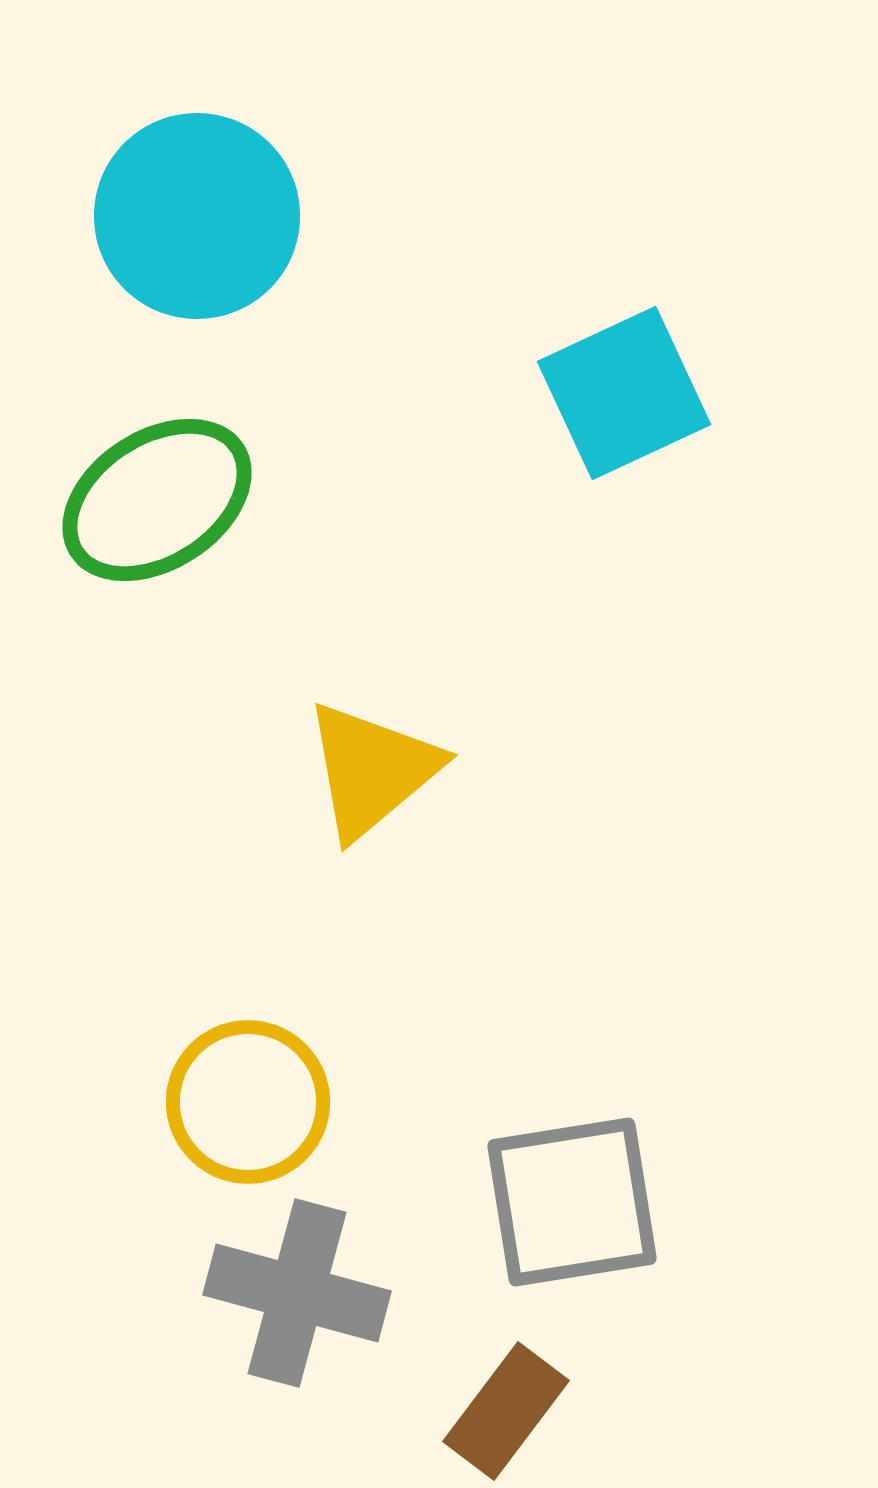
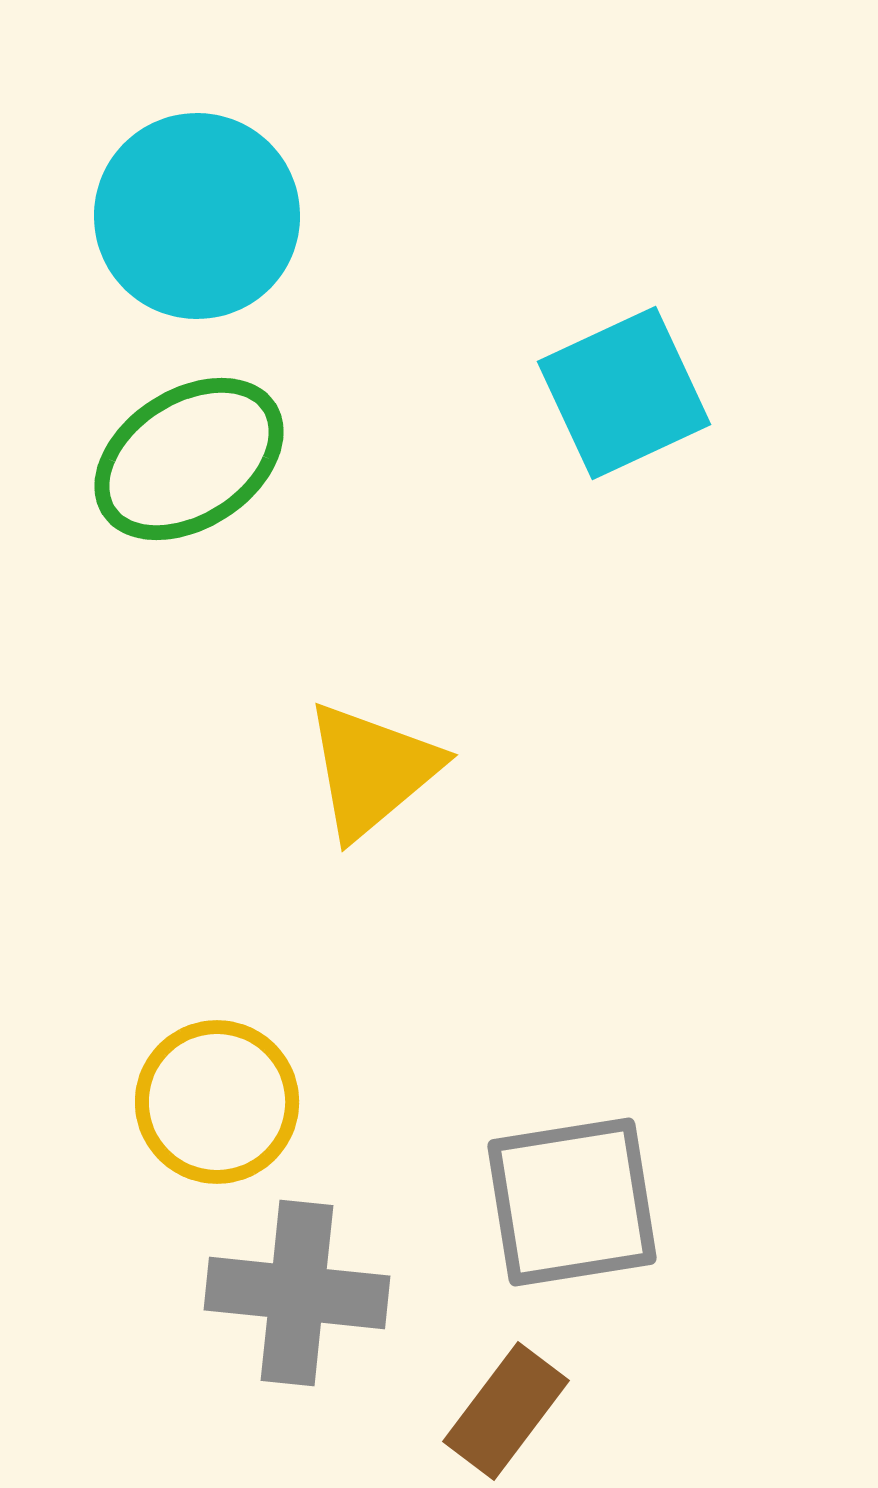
green ellipse: moved 32 px right, 41 px up
yellow circle: moved 31 px left
gray cross: rotated 9 degrees counterclockwise
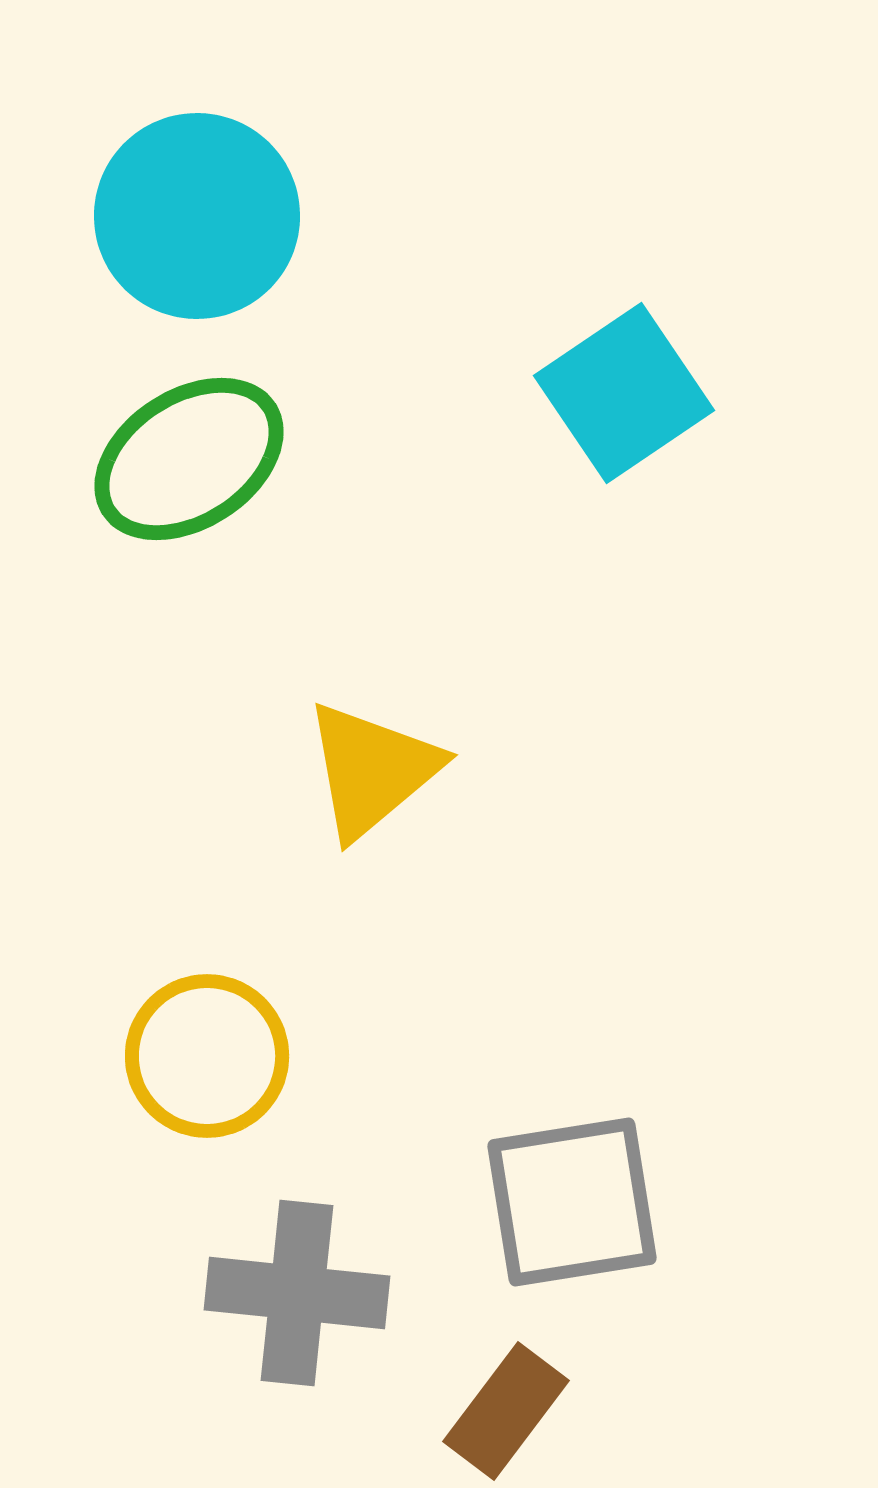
cyan square: rotated 9 degrees counterclockwise
yellow circle: moved 10 px left, 46 px up
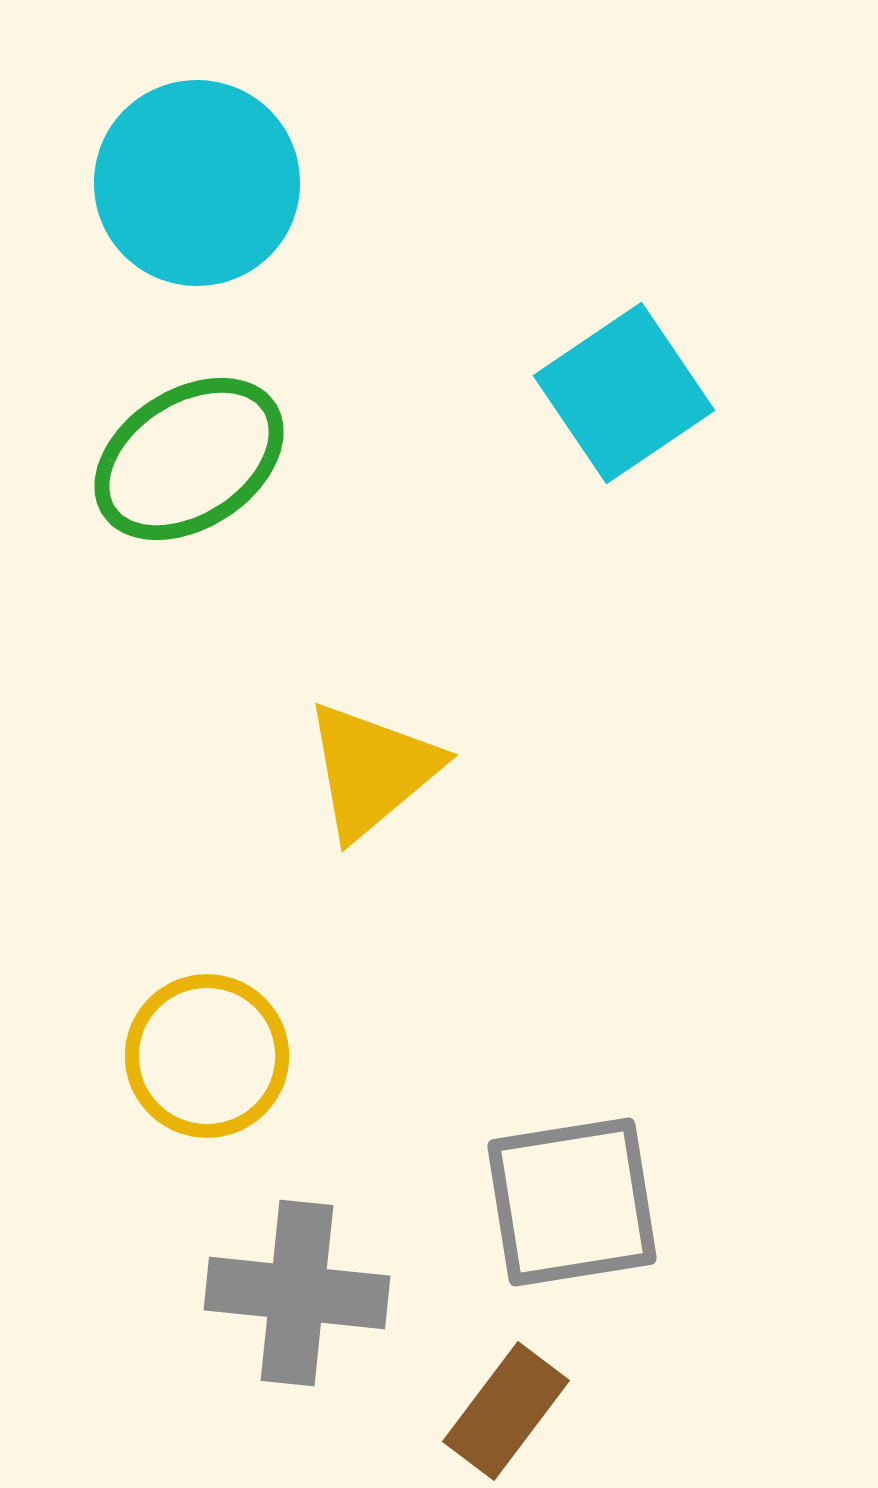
cyan circle: moved 33 px up
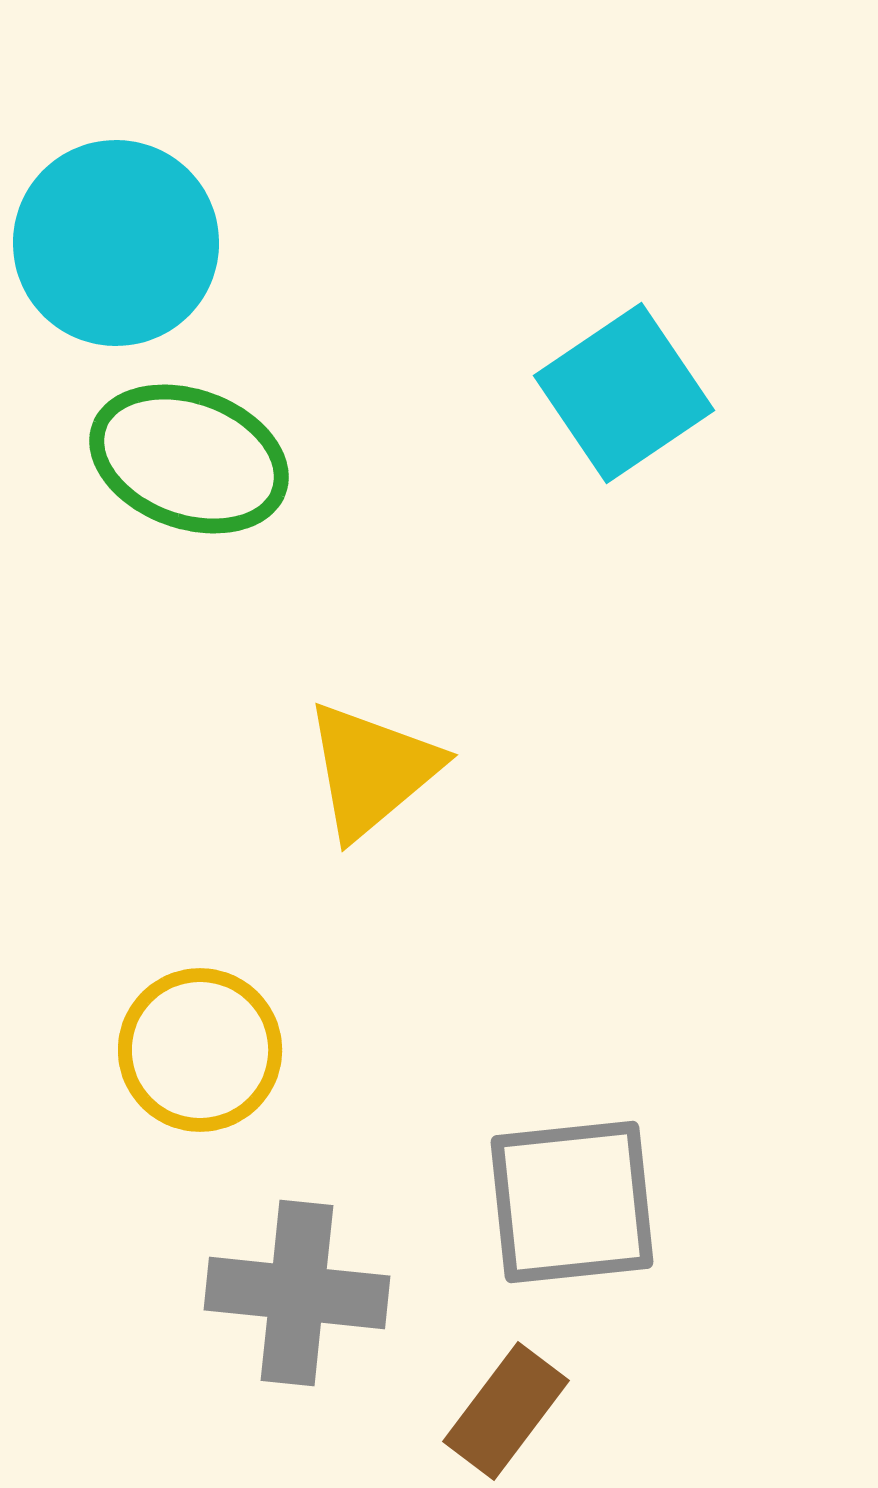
cyan circle: moved 81 px left, 60 px down
green ellipse: rotated 53 degrees clockwise
yellow circle: moved 7 px left, 6 px up
gray square: rotated 3 degrees clockwise
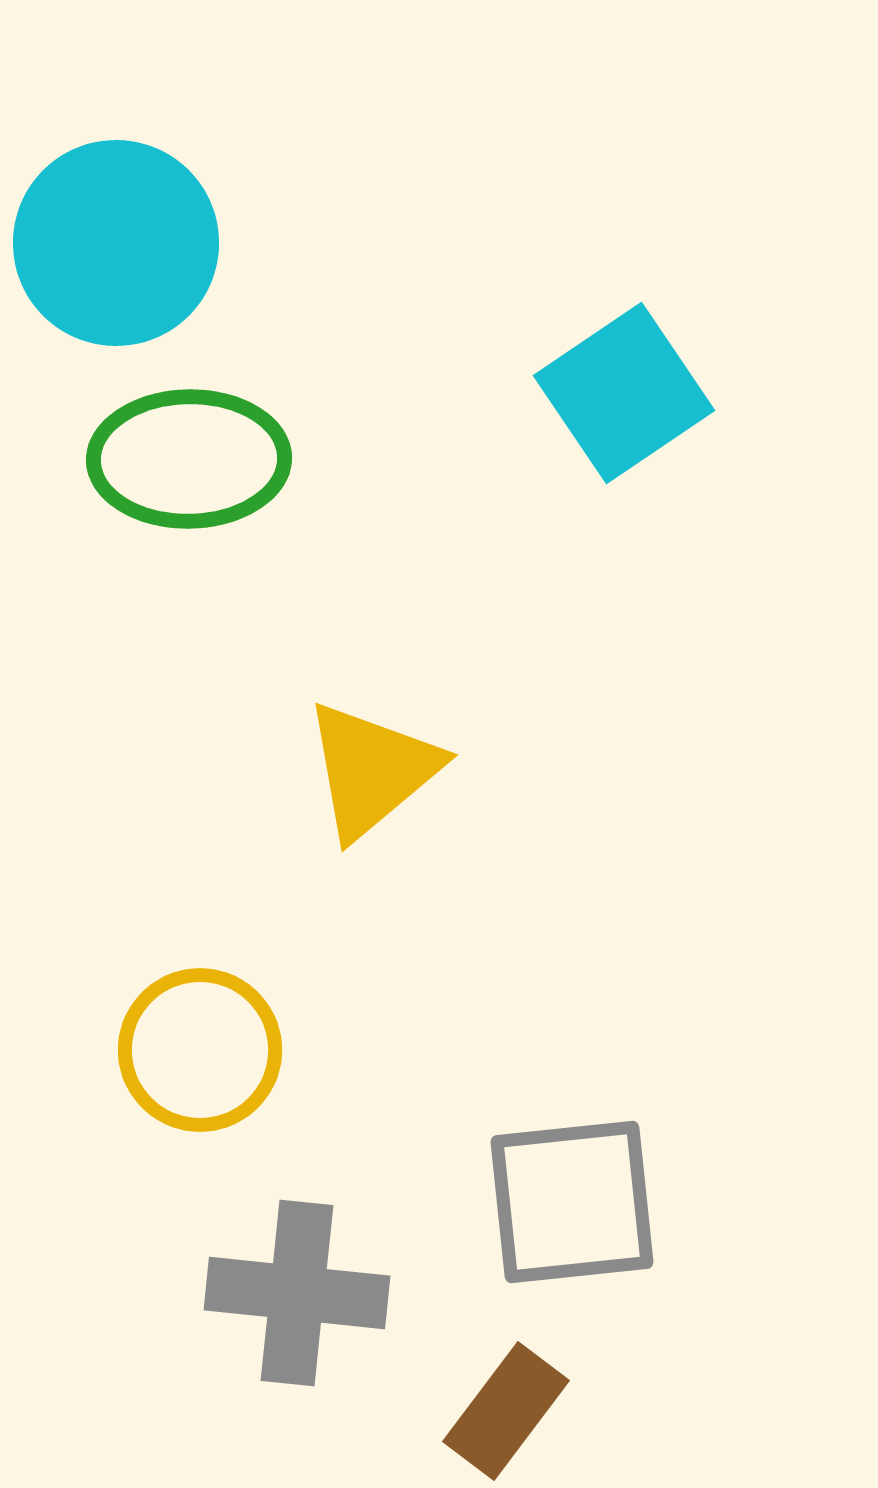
green ellipse: rotated 21 degrees counterclockwise
